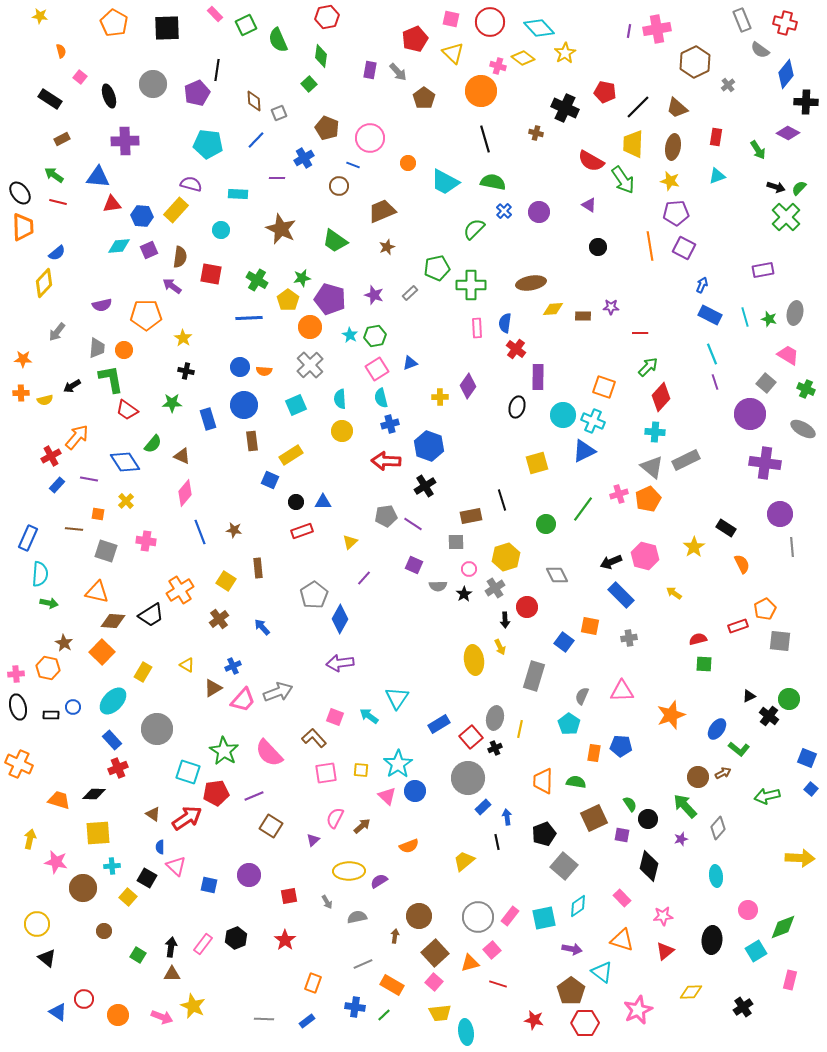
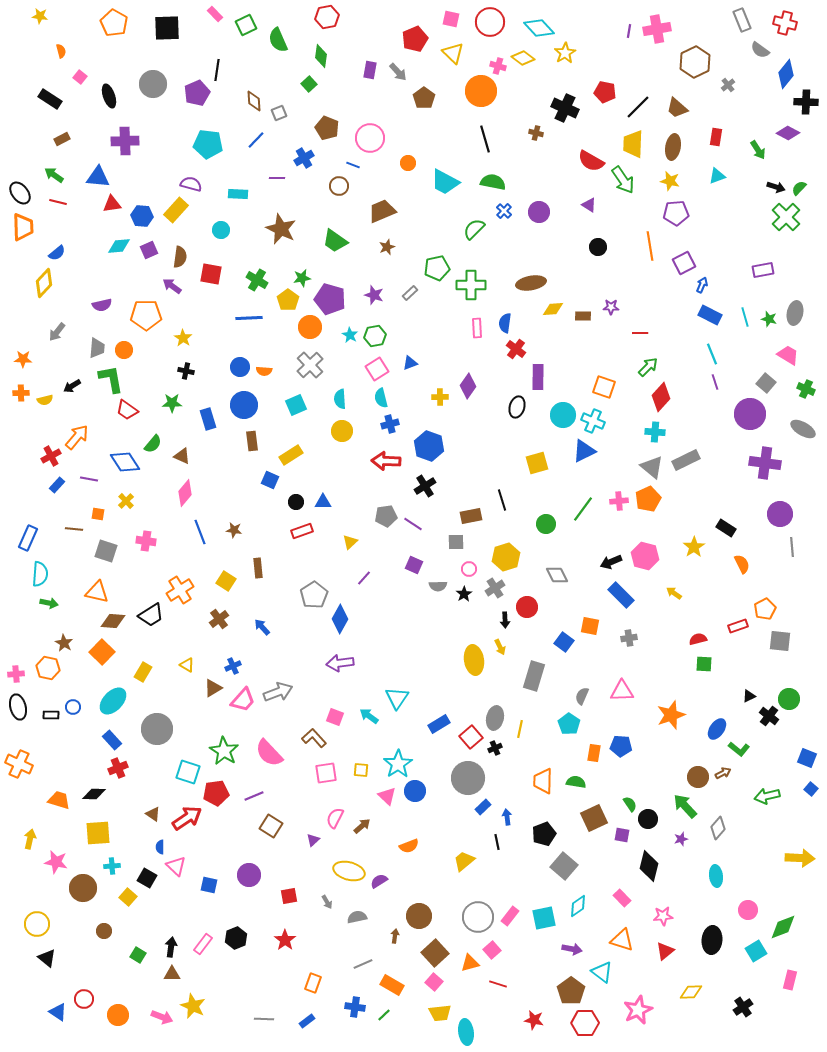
purple square at (684, 248): moved 15 px down; rotated 35 degrees clockwise
pink cross at (619, 494): moved 7 px down; rotated 12 degrees clockwise
yellow ellipse at (349, 871): rotated 16 degrees clockwise
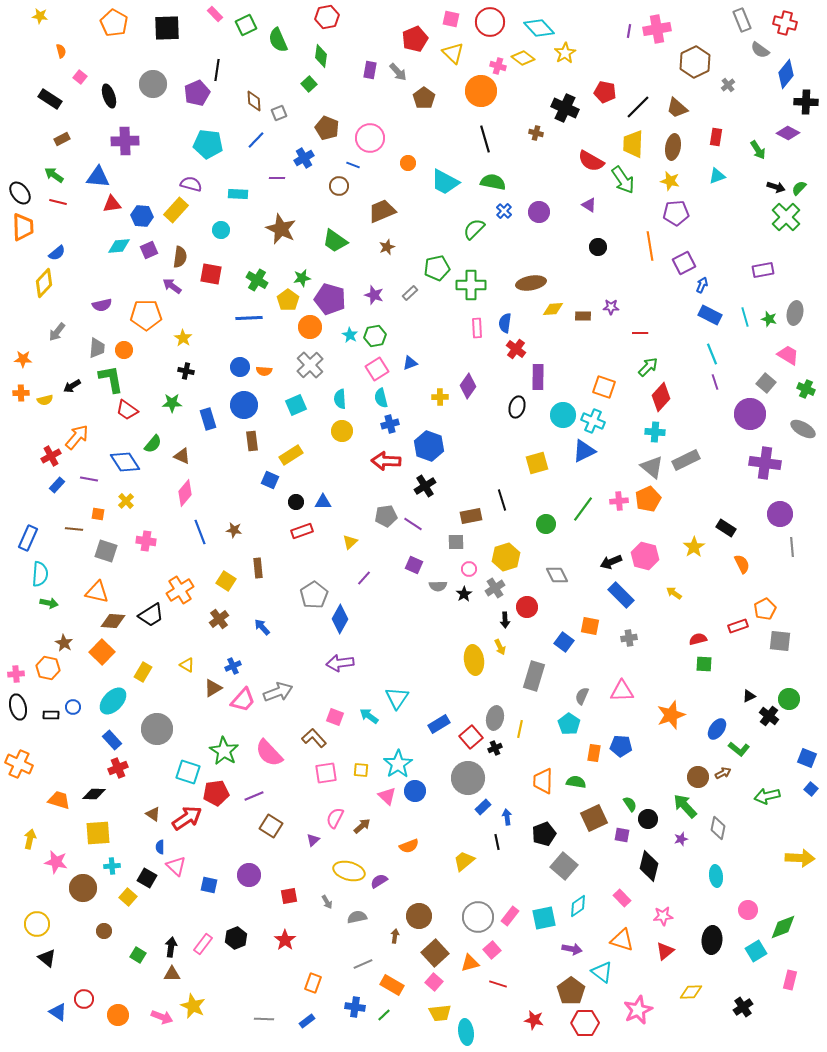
gray diamond at (718, 828): rotated 30 degrees counterclockwise
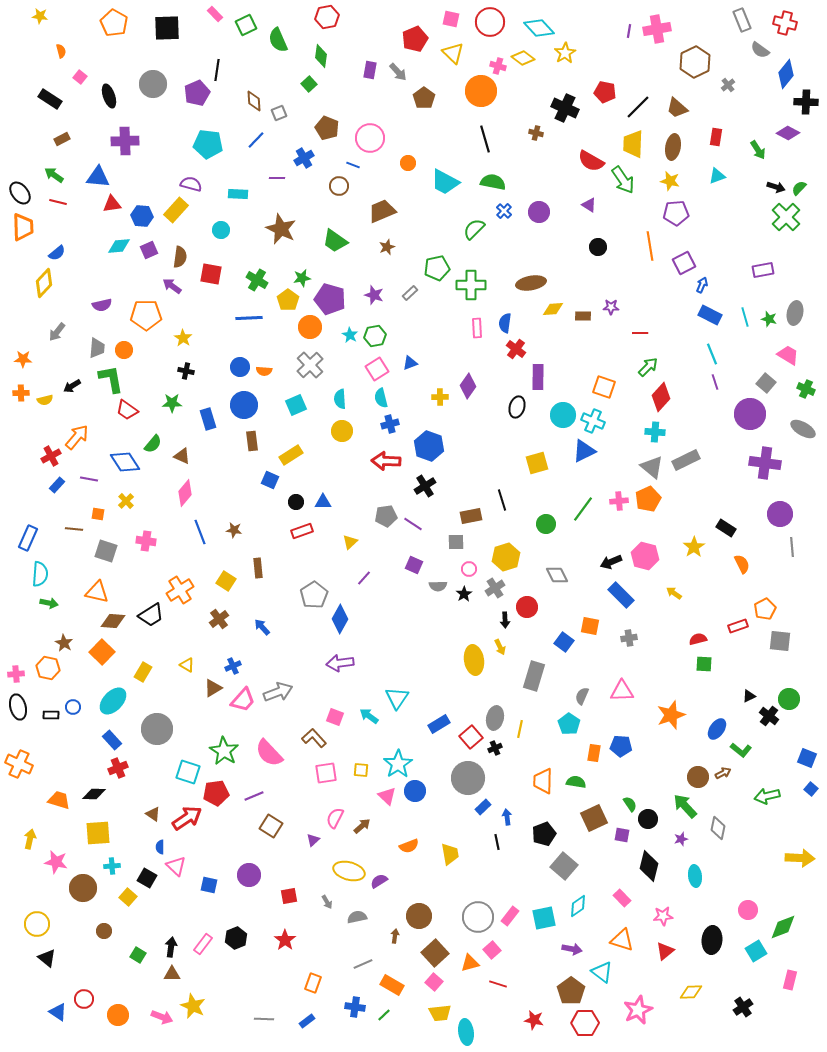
green L-shape at (739, 749): moved 2 px right, 1 px down
yellow trapezoid at (464, 861): moved 14 px left, 7 px up; rotated 120 degrees clockwise
cyan ellipse at (716, 876): moved 21 px left
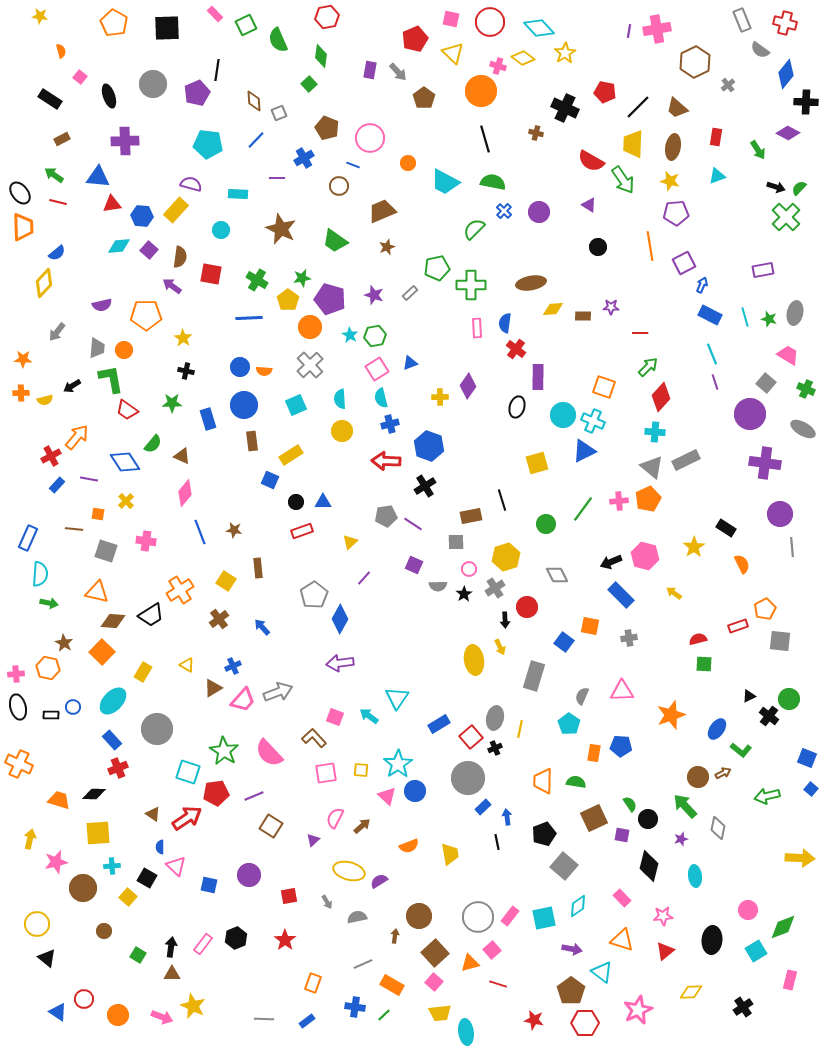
purple square at (149, 250): rotated 24 degrees counterclockwise
pink star at (56, 862): rotated 25 degrees counterclockwise
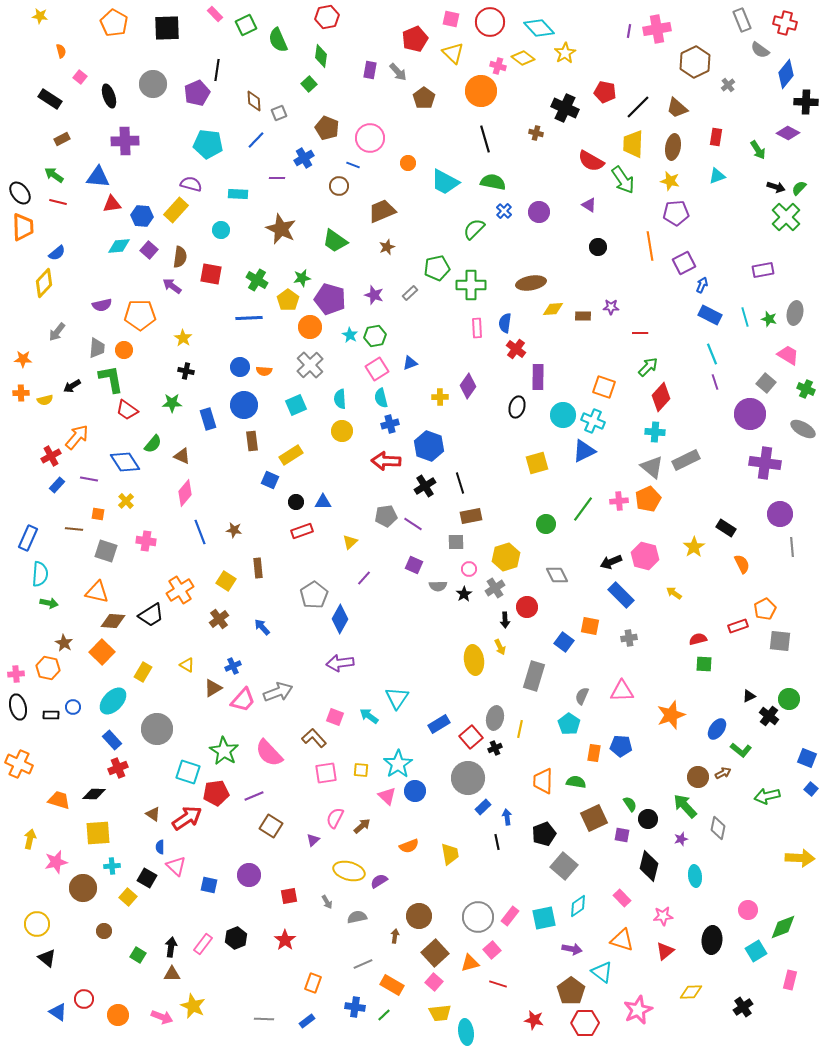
orange pentagon at (146, 315): moved 6 px left
black line at (502, 500): moved 42 px left, 17 px up
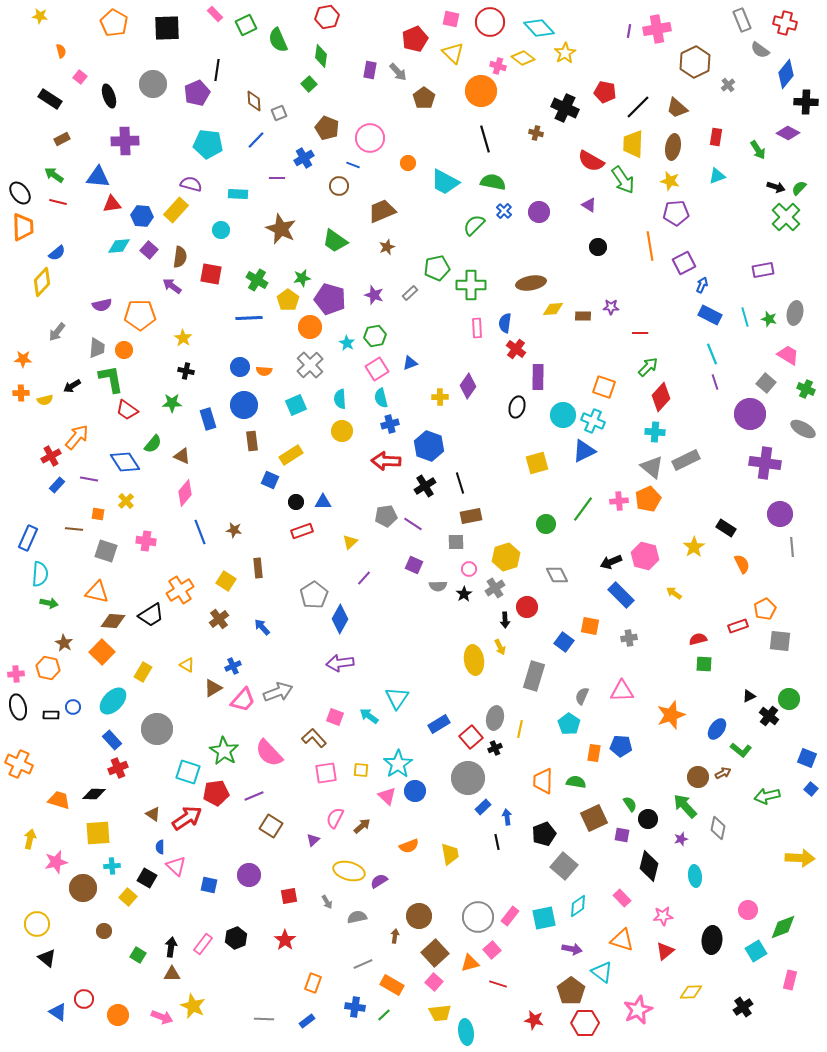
green semicircle at (474, 229): moved 4 px up
yellow diamond at (44, 283): moved 2 px left, 1 px up
cyan star at (350, 335): moved 3 px left, 8 px down
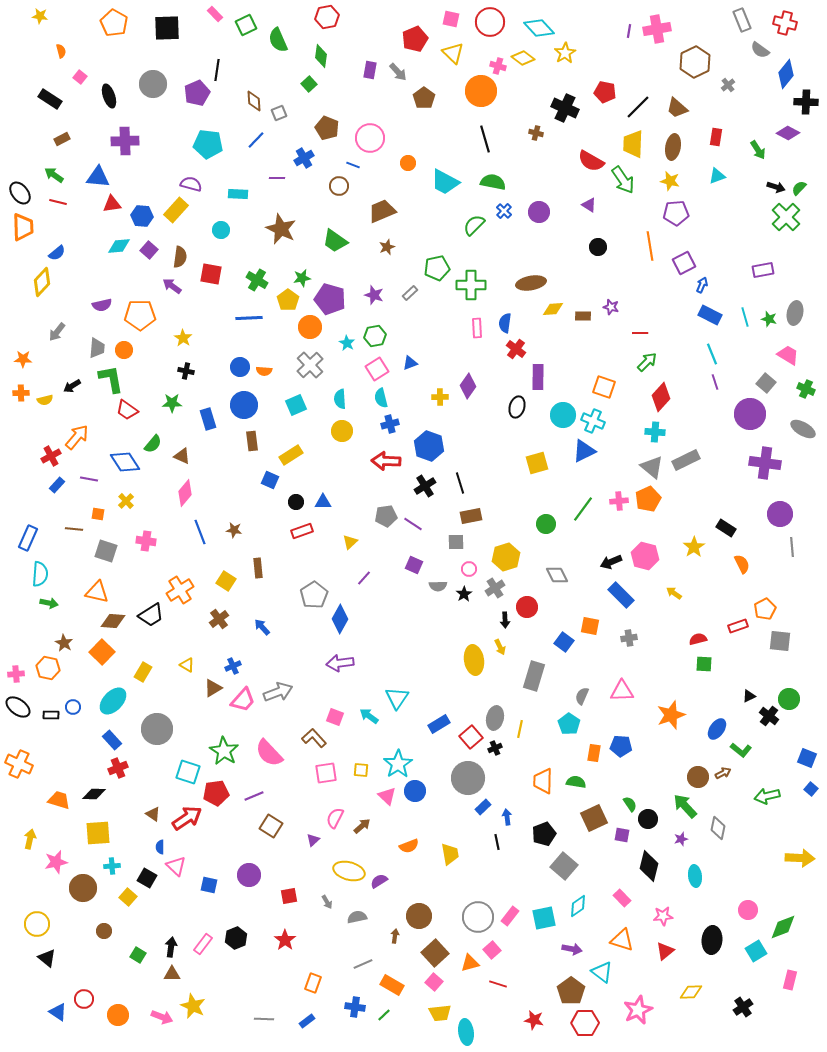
purple star at (611, 307): rotated 14 degrees clockwise
green arrow at (648, 367): moved 1 px left, 5 px up
black ellipse at (18, 707): rotated 40 degrees counterclockwise
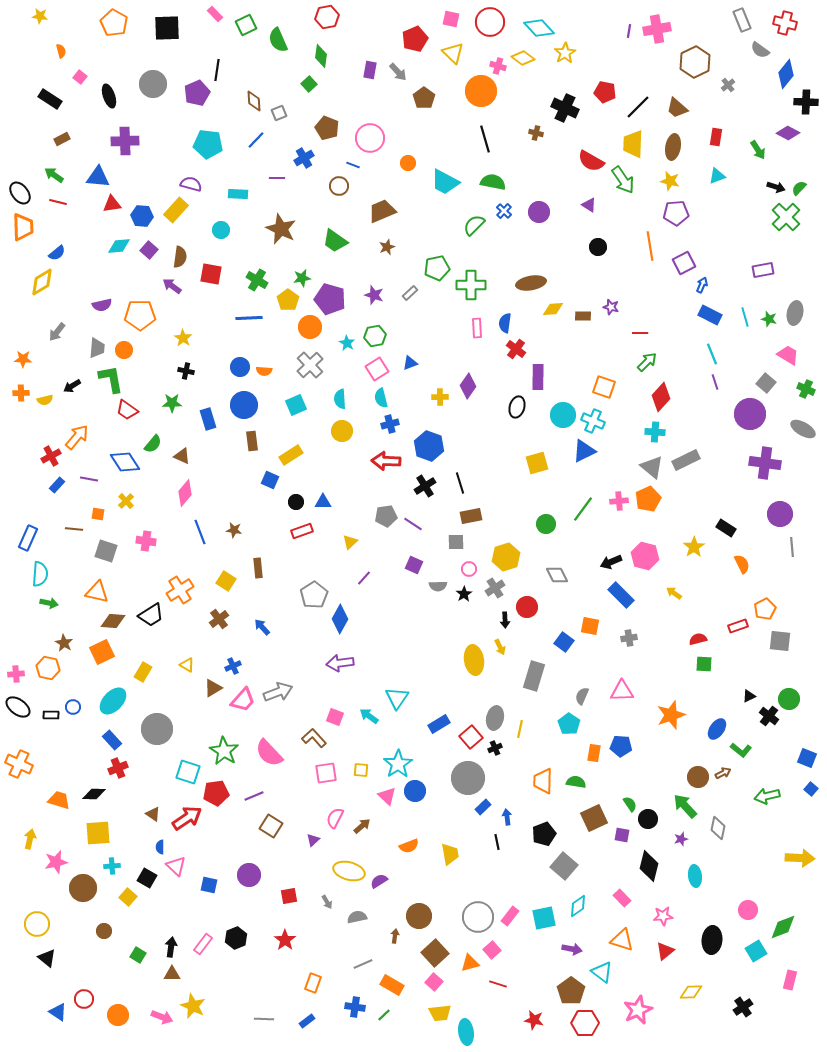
yellow diamond at (42, 282): rotated 16 degrees clockwise
orange square at (102, 652): rotated 20 degrees clockwise
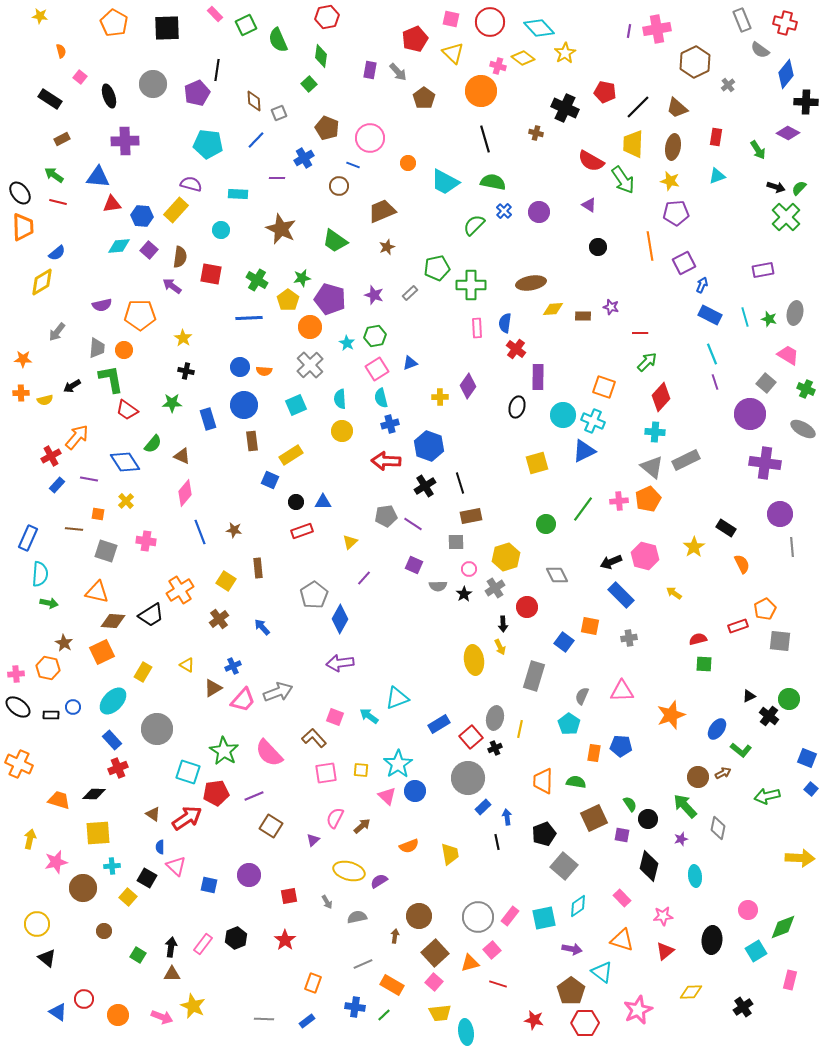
black arrow at (505, 620): moved 2 px left, 4 px down
cyan triangle at (397, 698): rotated 35 degrees clockwise
